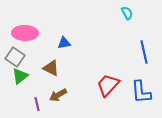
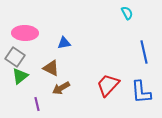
brown arrow: moved 3 px right, 7 px up
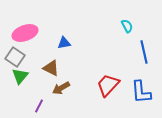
cyan semicircle: moved 13 px down
pink ellipse: rotated 20 degrees counterclockwise
green triangle: rotated 12 degrees counterclockwise
purple line: moved 2 px right, 2 px down; rotated 40 degrees clockwise
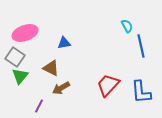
blue line: moved 3 px left, 6 px up
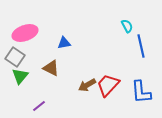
brown arrow: moved 26 px right, 3 px up
purple line: rotated 24 degrees clockwise
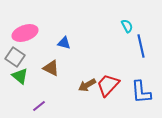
blue triangle: rotated 24 degrees clockwise
green triangle: rotated 30 degrees counterclockwise
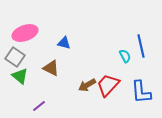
cyan semicircle: moved 2 px left, 30 px down
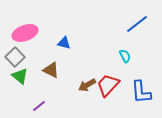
blue line: moved 4 px left, 22 px up; rotated 65 degrees clockwise
gray square: rotated 12 degrees clockwise
brown triangle: moved 2 px down
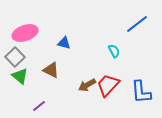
cyan semicircle: moved 11 px left, 5 px up
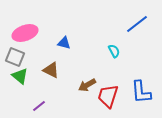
gray square: rotated 24 degrees counterclockwise
red trapezoid: moved 11 px down; rotated 25 degrees counterclockwise
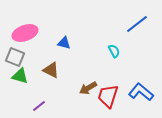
green triangle: rotated 24 degrees counterclockwise
brown arrow: moved 1 px right, 3 px down
blue L-shape: rotated 135 degrees clockwise
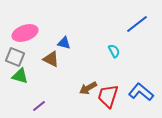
brown triangle: moved 11 px up
